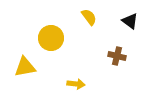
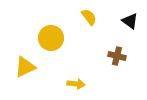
yellow triangle: rotated 15 degrees counterclockwise
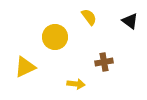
yellow circle: moved 4 px right, 1 px up
brown cross: moved 13 px left, 6 px down; rotated 24 degrees counterclockwise
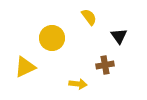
black triangle: moved 11 px left, 15 px down; rotated 18 degrees clockwise
yellow circle: moved 3 px left, 1 px down
brown cross: moved 1 px right, 3 px down
yellow arrow: moved 2 px right
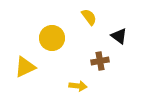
black triangle: rotated 18 degrees counterclockwise
brown cross: moved 5 px left, 4 px up
yellow arrow: moved 2 px down
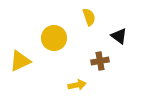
yellow semicircle: rotated 18 degrees clockwise
yellow circle: moved 2 px right
yellow triangle: moved 5 px left, 6 px up
yellow arrow: moved 1 px left, 1 px up; rotated 18 degrees counterclockwise
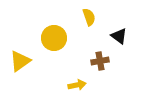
yellow triangle: rotated 10 degrees counterclockwise
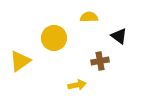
yellow semicircle: rotated 72 degrees counterclockwise
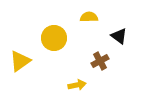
brown cross: rotated 18 degrees counterclockwise
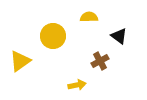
yellow circle: moved 1 px left, 2 px up
